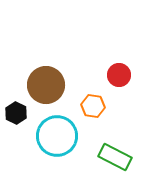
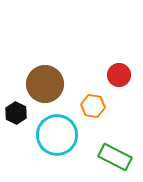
brown circle: moved 1 px left, 1 px up
cyan circle: moved 1 px up
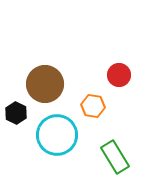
green rectangle: rotated 32 degrees clockwise
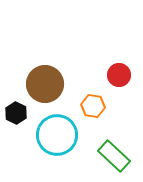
green rectangle: moved 1 px left, 1 px up; rotated 16 degrees counterclockwise
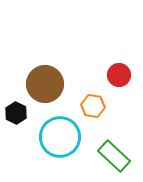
cyan circle: moved 3 px right, 2 px down
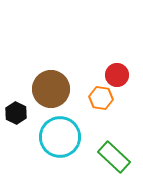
red circle: moved 2 px left
brown circle: moved 6 px right, 5 px down
orange hexagon: moved 8 px right, 8 px up
green rectangle: moved 1 px down
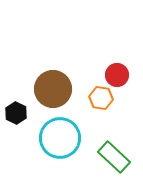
brown circle: moved 2 px right
cyan circle: moved 1 px down
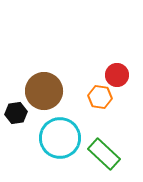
brown circle: moved 9 px left, 2 px down
orange hexagon: moved 1 px left, 1 px up
black hexagon: rotated 25 degrees clockwise
green rectangle: moved 10 px left, 3 px up
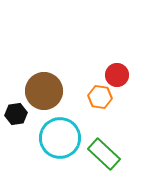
black hexagon: moved 1 px down
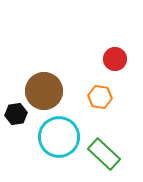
red circle: moved 2 px left, 16 px up
cyan circle: moved 1 px left, 1 px up
